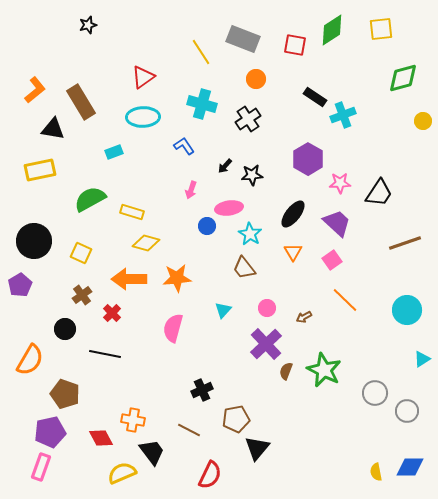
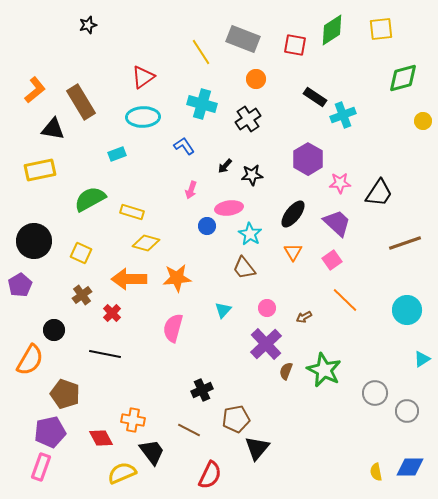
cyan rectangle at (114, 152): moved 3 px right, 2 px down
black circle at (65, 329): moved 11 px left, 1 px down
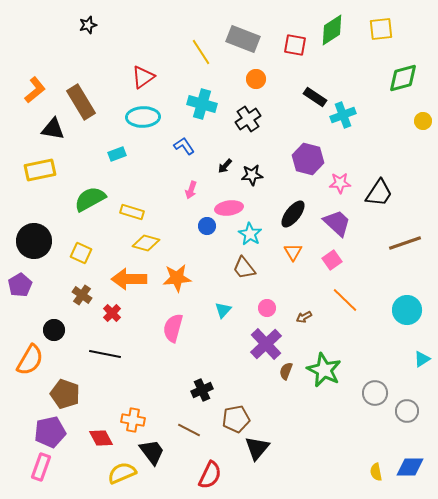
purple hexagon at (308, 159): rotated 16 degrees counterclockwise
brown cross at (82, 295): rotated 18 degrees counterclockwise
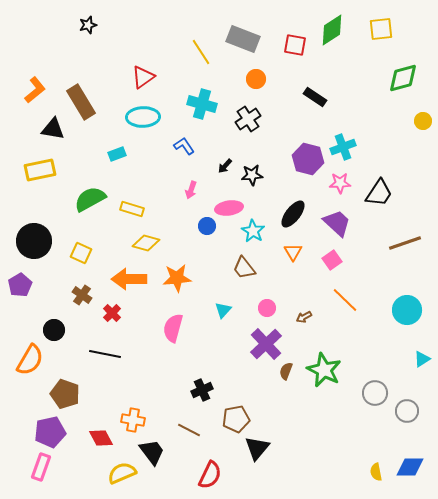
cyan cross at (343, 115): moved 32 px down
yellow rectangle at (132, 212): moved 3 px up
cyan star at (250, 234): moved 3 px right, 3 px up
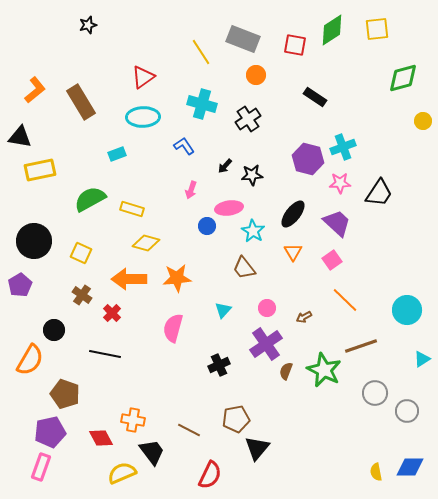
yellow square at (381, 29): moved 4 px left
orange circle at (256, 79): moved 4 px up
black triangle at (53, 129): moved 33 px left, 8 px down
brown line at (405, 243): moved 44 px left, 103 px down
purple cross at (266, 344): rotated 8 degrees clockwise
black cross at (202, 390): moved 17 px right, 25 px up
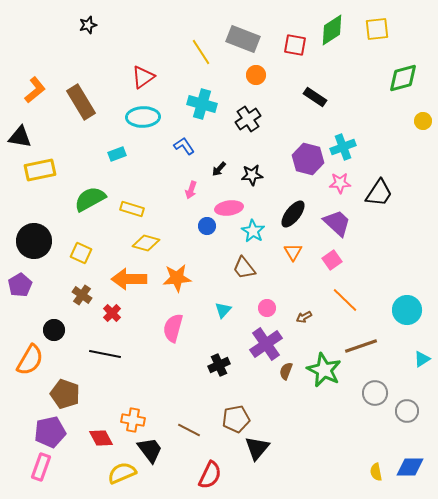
black arrow at (225, 166): moved 6 px left, 3 px down
black trapezoid at (152, 452): moved 2 px left, 2 px up
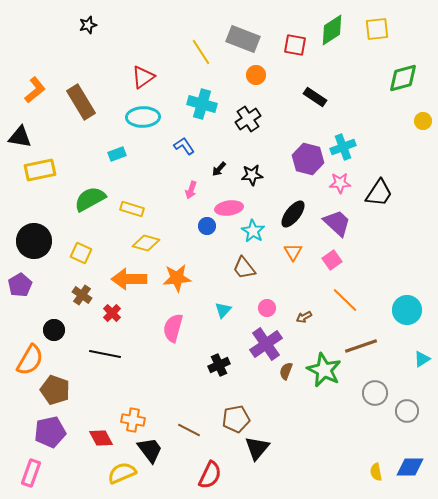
brown pentagon at (65, 394): moved 10 px left, 4 px up
pink rectangle at (41, 467): moved 10 px left, 6 px down
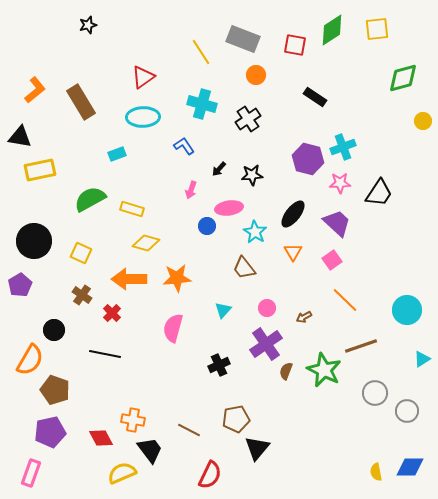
cyan star at (253, 231): moved 2 px right, 1 px down
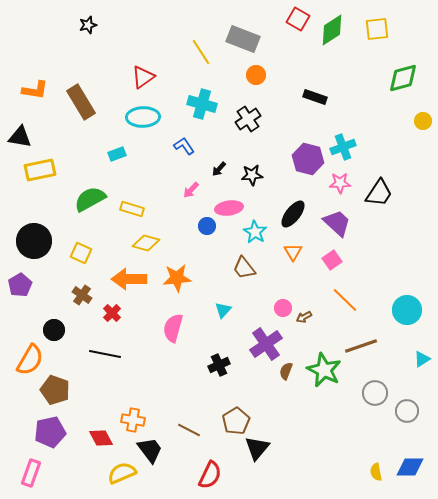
red square at (295, 45): moved 3 px right, 26 px up; rotated 20 degrees clockwise
orange L-shape at (35, 90): rotated 48 degrees clockwise
black rectangle at (315, 97): rotated 15 degrees counterclockwise
pink arrow at (191, 190): rotated 24 degrees clockwise
pink circle at (267, 308): moved 16 px right
brown pentagon at (236, 419): moved 2 px down; rotated 20 degrees counterclockwise
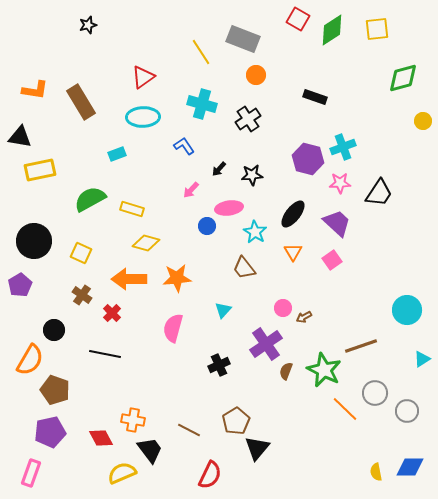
orange line at (345, 300): moved 109 px down
